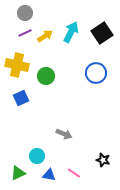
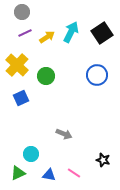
gray circle: moved 3 px left, 1 px up
yellow arrow: moved 2 px right, 1 px down
yellow cross: rotated 30 degrees clockwise
blue circle: moved 1 px right, 2 px down
cyan circle: moved 6 px left, 2 px up
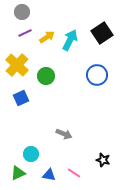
cyan arrow: moved 1 px left, 8 px down
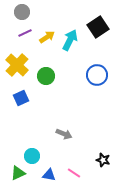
black square: moved 4 px left, 6 px up
cyan circle: moved 1 px right, 2 px down
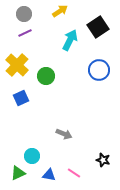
gray circle: moved 2 px right, 2 px down
yellow arrow: moved 13 px right, 26 px up
blue circle: moved 2 px right, 5 px up
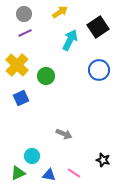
yellow arrow: moved 1 px down
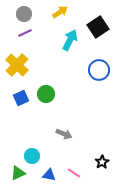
green circle: moved 18 px down
black star: moved 1 px left, 2 px down; rotated 24 degrees clockwise
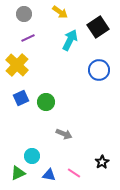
yellow arrow: rotated 70 degrees clockwise
purple line: moved 3 px right, 5 px down
green circle: moved 8 px down
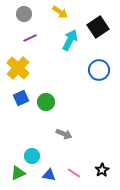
purple line: moved 2 px right
yellow cross: moved 1 px right, 3 px down
black star: moved 8 px down
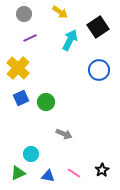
cyan circle: moved 1 px left, 2 px up
blue triangle: moved 1 px left, 1 px down
